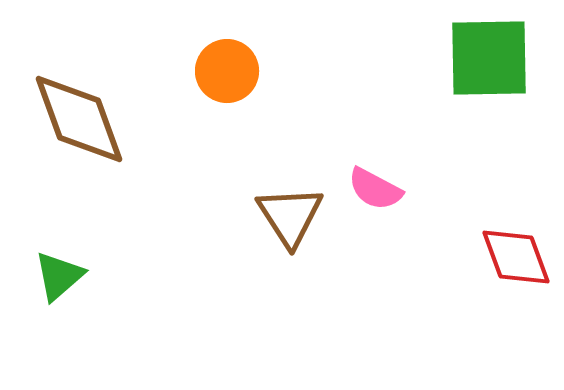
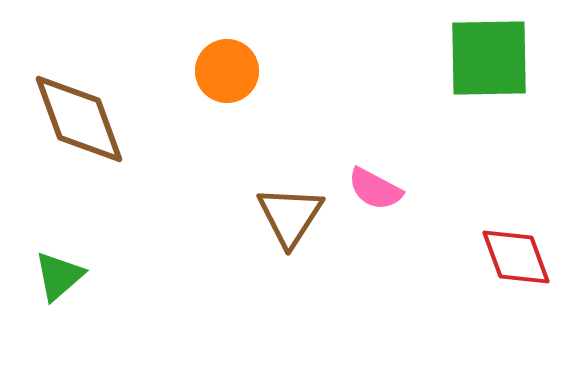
brown triangle: rotated 6 degrees clockwise
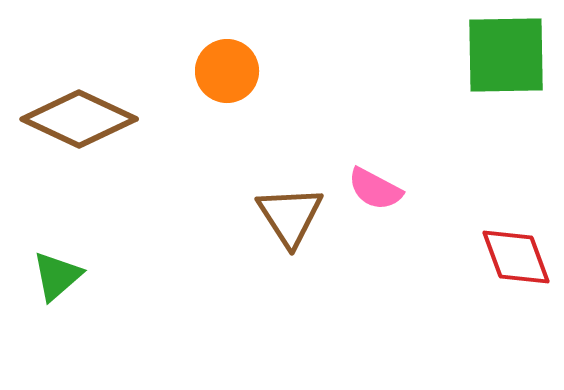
green square: moved 17 px right, 3 px up
brown diamond: rotated 45 degrees counterclockwise
brown triangle: rotated 6 degrees counterclockwise
green triangle: moved 2 px left
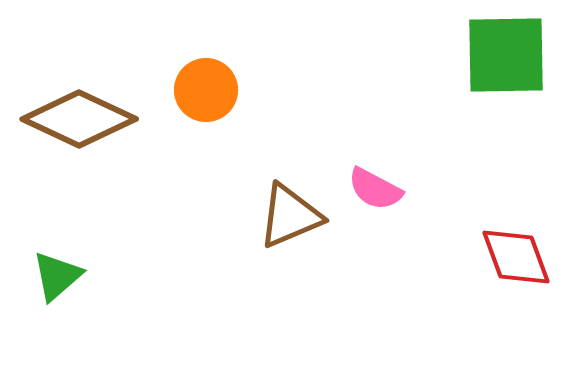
orange circle: moved 21 px left, 19 px down
brown triangle: rotated 40 degrees clockwise
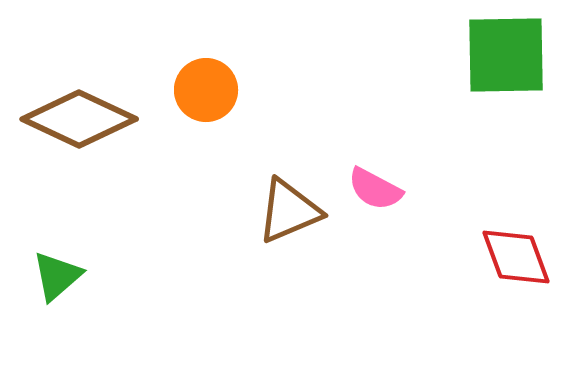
brown triangle: moved 1 px left, 5 px up
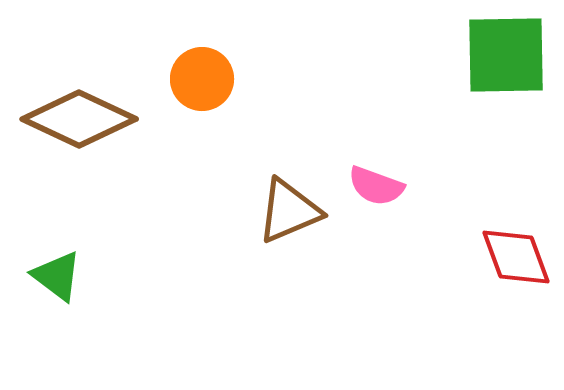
orange circle: moved 4 px left, 11 px up
pink semicircle: moved 1 px right, 3 px up; rotated 8 degrees counterclockwise
green triangle: rotated 42 degrees counterclockwise
